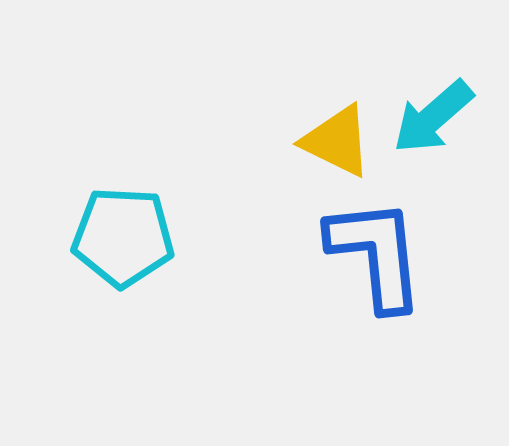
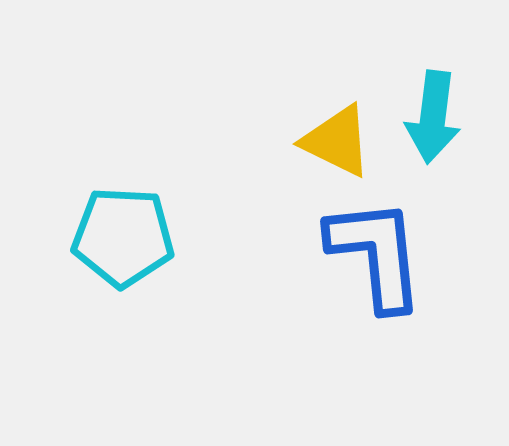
cyan arrow: rotated 42 degrees counterclockwise
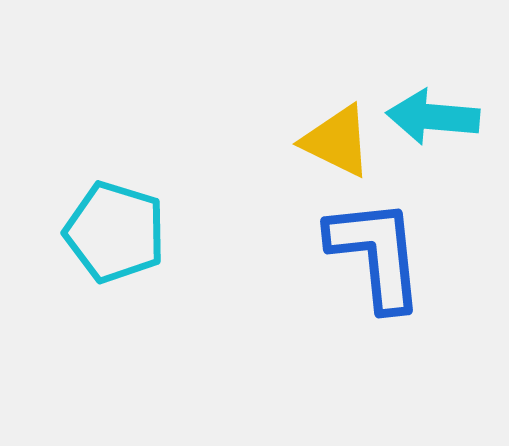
cyan arrow: rotated 88 degrees clockwise
cyan pentagon: moved 8 px left, 5 px up; rotated 14 degrees clockwise
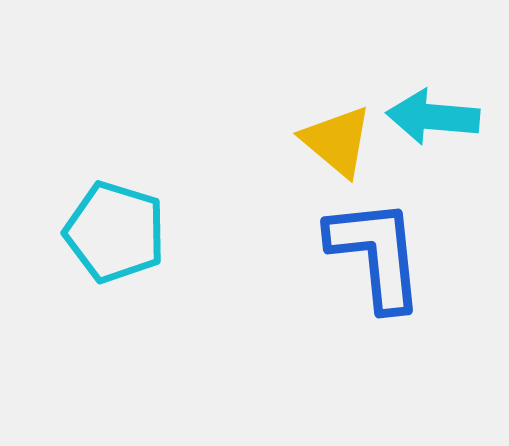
yellow triangle: rotated 14 degrees clockwise
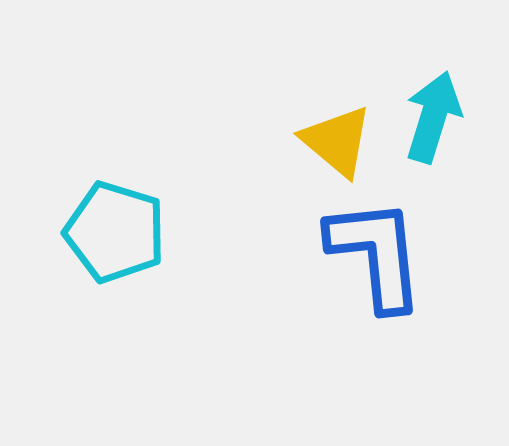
cyan arrow: rotated 102 degrees clockwise
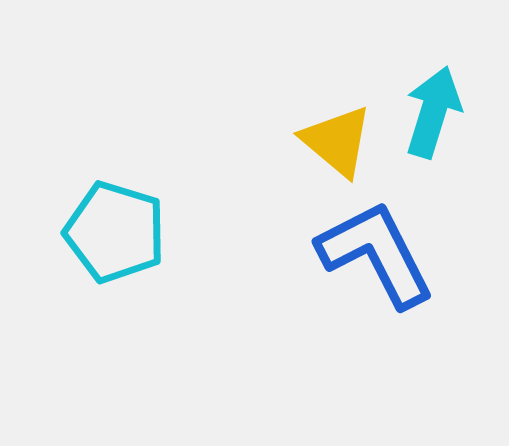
cyan arrow: moved 5 px up
blue L-shape: rotated 21 degrees counterclockwise
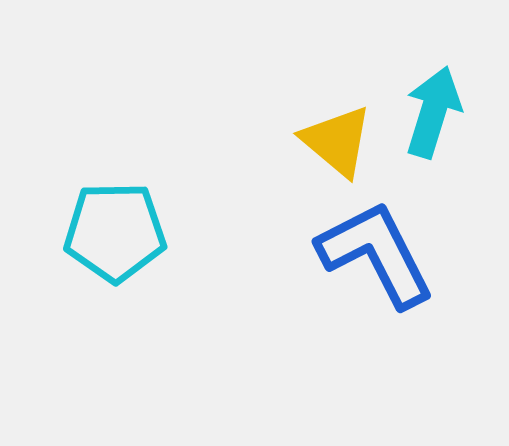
cyan pentagon: rotated 18 degrees counterclockwise
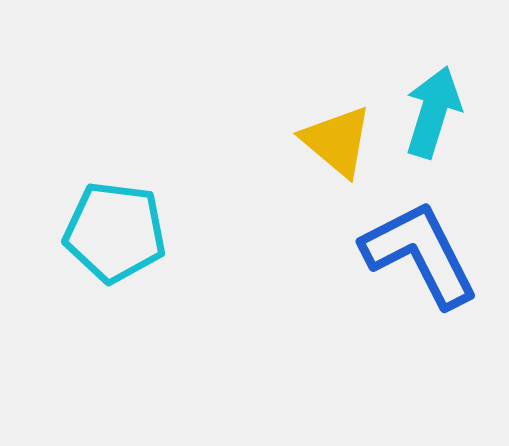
cyan pentagon: rotated 8 degrees clockwise
blue L-shape: moved 44 px right
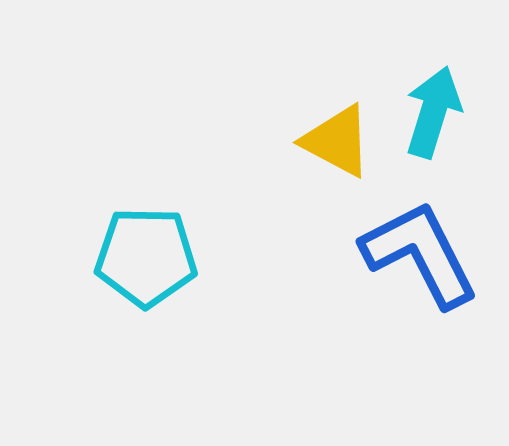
yellow triangle: rotated 12 degrees counterclockwise
cyan pentagon: moved 31 px right, 25 px down; rotated 6 degrees counterclockwise
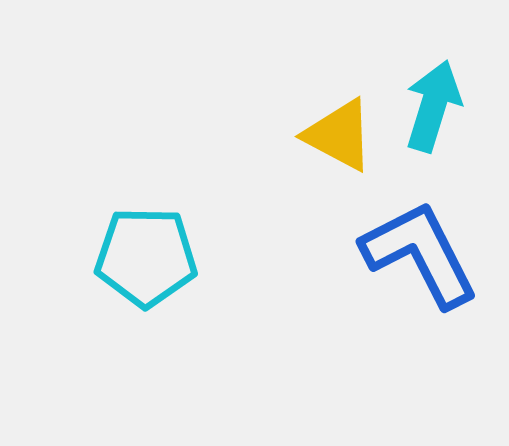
cyan arrow: moved 6 px up
yellow triangle: moved 2 px right, 6 px up
